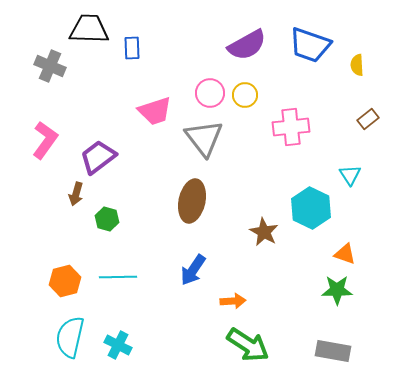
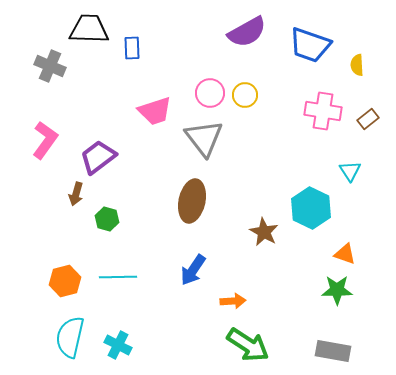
purple semicircle: moved 13 px up
pink cross: moved 32 px right, 16 px up; rotated 15 degrees clockwise
cyan triangle: moved 4 px up
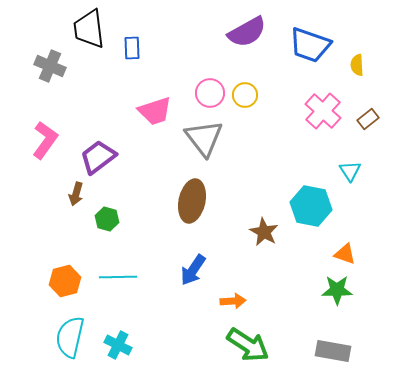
black trapezoid: rotated 99 degrees counterclockwise
pink cross: rotated 33 degrees clockwise
cyan hexagon: moved 2 px up; rotated 15 degrees counterclockwise
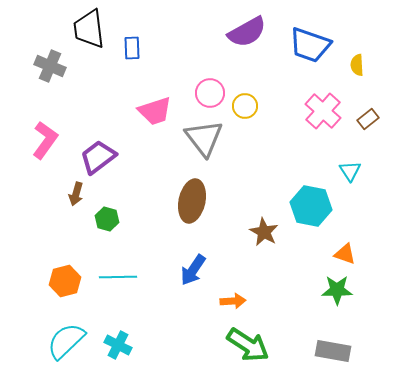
yellow circle: moved 11 px down
cyan semicircle: moved 4 px left, 4 px down; rotated 33 degrees clockwise
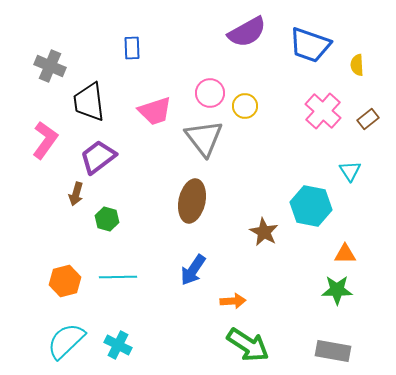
black trapezoid: moved 73 px down
orange triangle: rotated 20 degrees counterclockwise
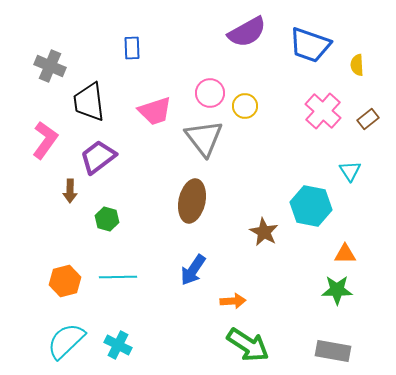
brown arrow: moved 6 px left, 3 px up; rotated 15 degrees counterclockwise
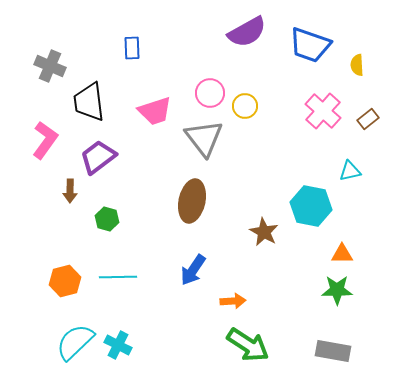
cyan triangle: rotated 50 degrees clockwise
orange triangle: moved 3 px left
cyan semicircle: moved 9 px right, 1 px down
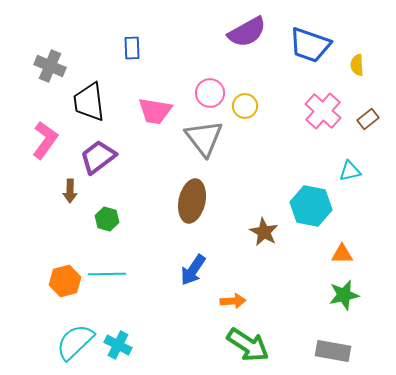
pink trapezoid: rotated 27 degrees clockwise
cyan line: moved 11 px left, 3 px up
green star: moved 7 px right, 5 px down; rotated 12 degrees counterclockwise
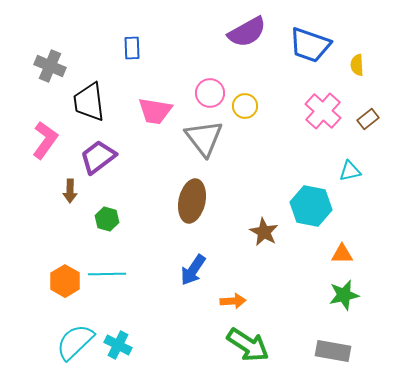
orange hexagon: rotated 16 degrees counterclockwise
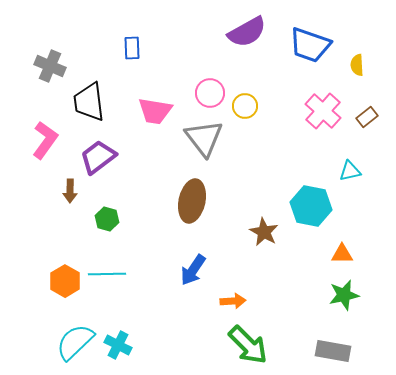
brown rectangle: moved 1 px left, 2 px up
green arrow: rotated 12 degrees clockwise
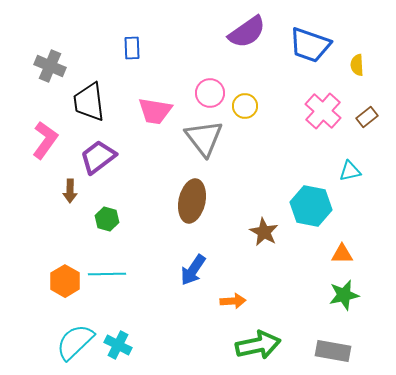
purple semicircle: rotated 6 degrees counterclockwise
green arrow: moved 10 px right; rotated 57 degrees counterclockwise
